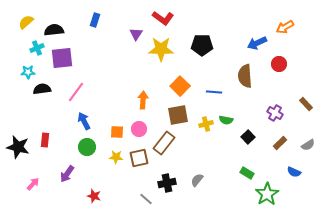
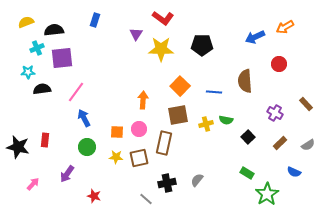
yellow semicircle at (26, 22): rotated 21 degrees clockwise
blue arrow at (257, 43): moved 2 px left, 6 px up
brown semicircle at (245, 76): moved 5 px down
blue arrow at (84, 121): moved 3 px up
brown rectangle at (164, 143): rotated 25 degrees counterclockwise
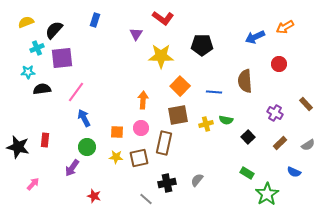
black semicircle at (54, 30): rotated 42 degrees counterclockwise
yellow star at (161, 49): moved 7 px down
pink circle at (139, 129): moved 2 px right, 1 px up
purple arrow at (67, 174): moved 5 px right, 6 px up
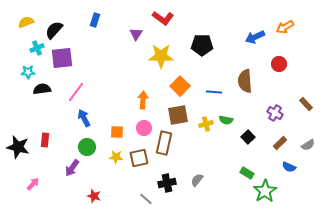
pink circle at (141, 128): moved 3 px right
blue semicircle at (294, 172): moved 5 px left, 5 px up
green star at (267, 194): moved 2 px left, 3 px up
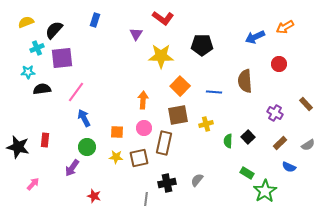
green semicircle at (226, 120): moved 2 px right, 21 px down; rotated 80 degrees clockwise
gray line at (146, 199): rotated 56 degrees clockwise
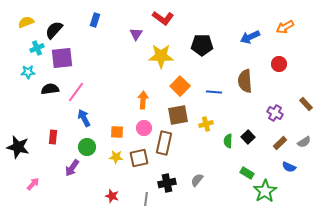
blue arrow at (255, 37): moved 5 px left
black semicircle at (42, 89): moved 8 px right
red rectangle at (45, 140): moved 8 px right, 3 px up
gray semicircle at (308, 145): moved 4 px left, 3 px up
red star at (94, 196): moved 18 px right
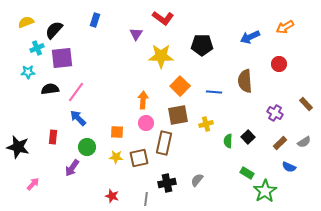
blue arrow at (84, 118): moved 6 px left; rotated 18 degrees counterclockwise
pink circle at (144, 128): moved 2 px right, 5 px up
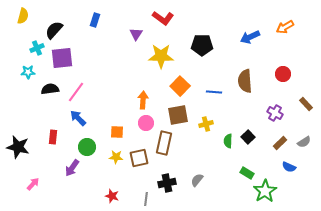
yellow semicircle at (26, 22): moved 3 px left, 6 px up; rotated 126 degrees clockwise
red circle at (279, 64): moved 4 px right, 10 px down
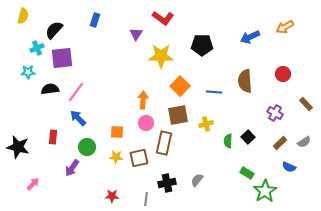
red star at (112, 196): rotated 16 degrees counterclockwise
